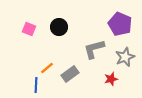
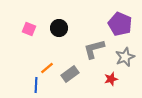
black circle: moved 1 px down
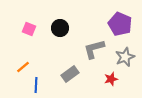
black circle: moved 1 px right
orange line: moved 24 px left, 1 px up
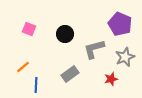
black circle: moved 5 px right, 6 px down
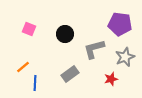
purple pentagon: rotated 15 degrees counterclockwise
blue line: moved 1 px left, 2 px up
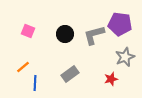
pink square: moved 1 px left, 2 px down
gray L-shape: moved 14 px up
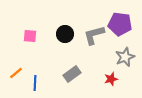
pink square: moved 2 px right, 5 px down; rotated 16 degrees counterclockwise
orange line: moved 7 px left, 6 px down
gray rectangle: moved 2 px right
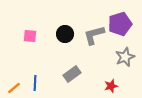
purple pentagon: rotated 25 degrees counterclockwise
orange line: moved 2 px left, 15 px down
red star: moved 7 px down
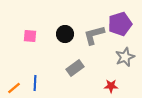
gray rectangle: moved 3 px right, 6 px up
red star: rotated 16 degrees clockwise
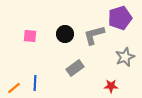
purple pentagon: moved 6 px up
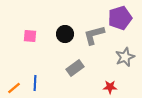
red star: moved 1 px left, 1 px down
